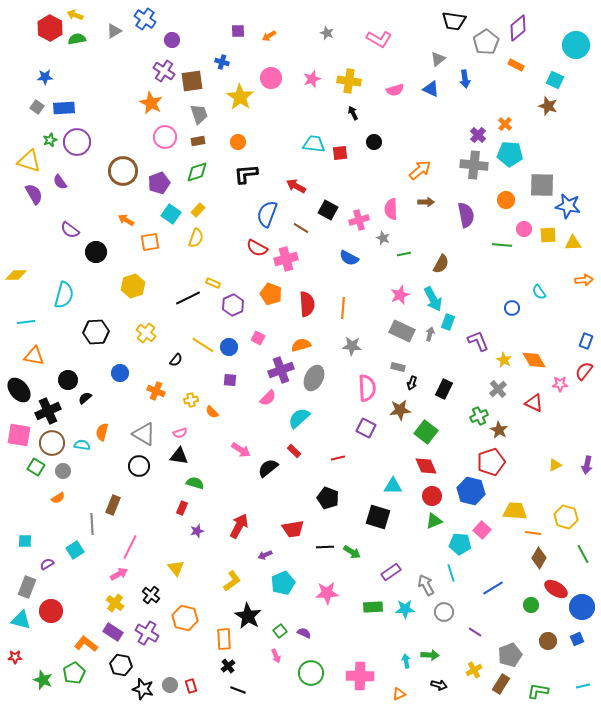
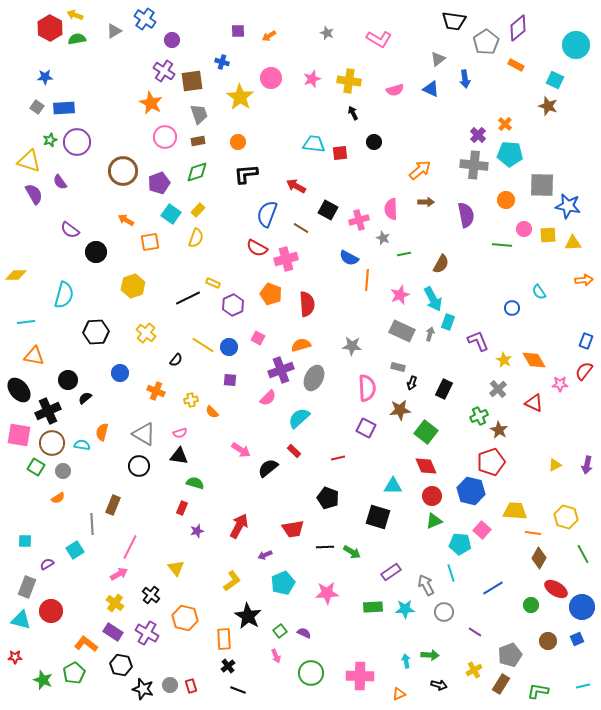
orange line at (343, 308): moved 24 px right, 28 px up
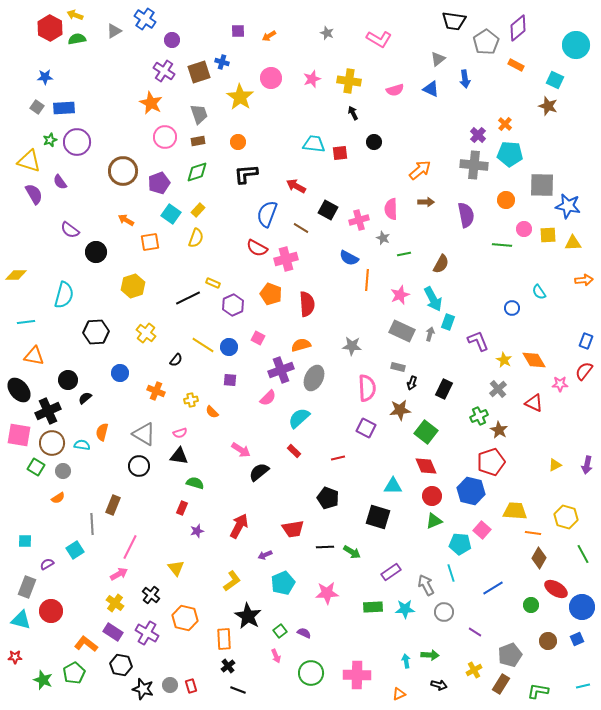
brown square at (192, 81): moved 7 px right, 9 px up; rotated 10 degrees counterclockwise
black semicircle at (268, 468): moved 9 px left, 4 px down
pink cross at (360, 676): moved 3 px left, 1 px up
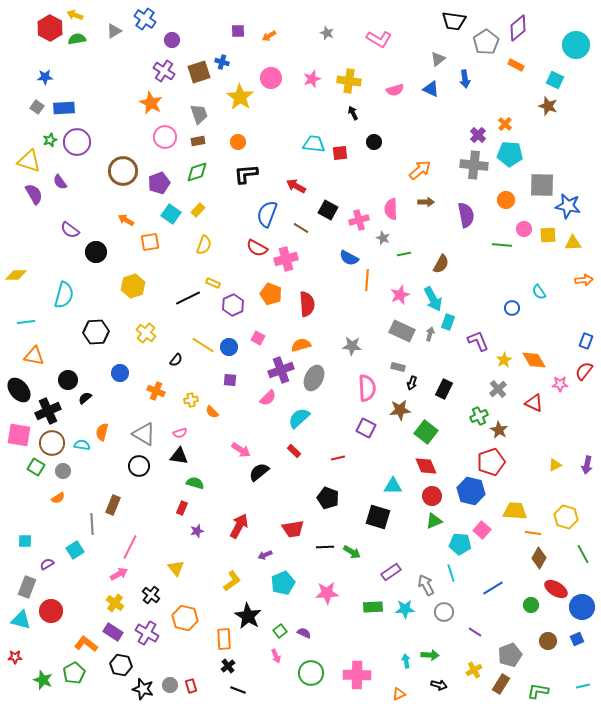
yellow semicircle at (196, 238): moved 8 px right, 7 px down
yellow star at (504, 360): rotated 14 degrees clockwise
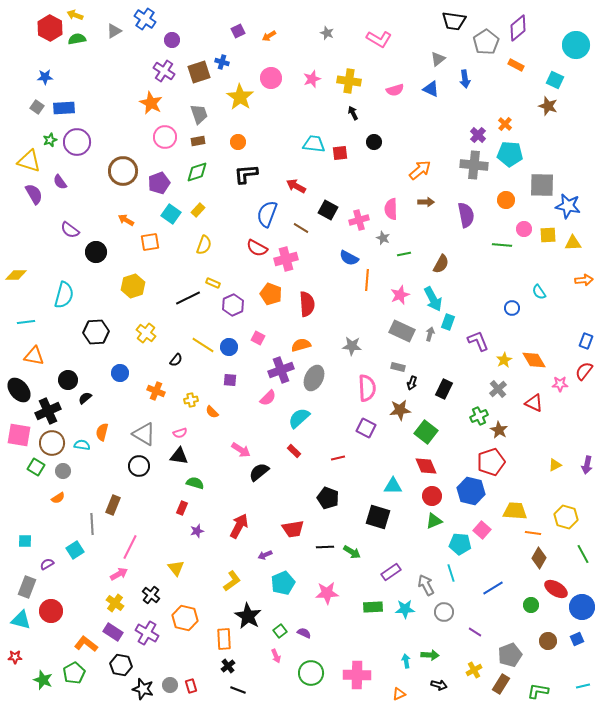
purple square at (238, 31): rotated 24 degrees counterclockwise
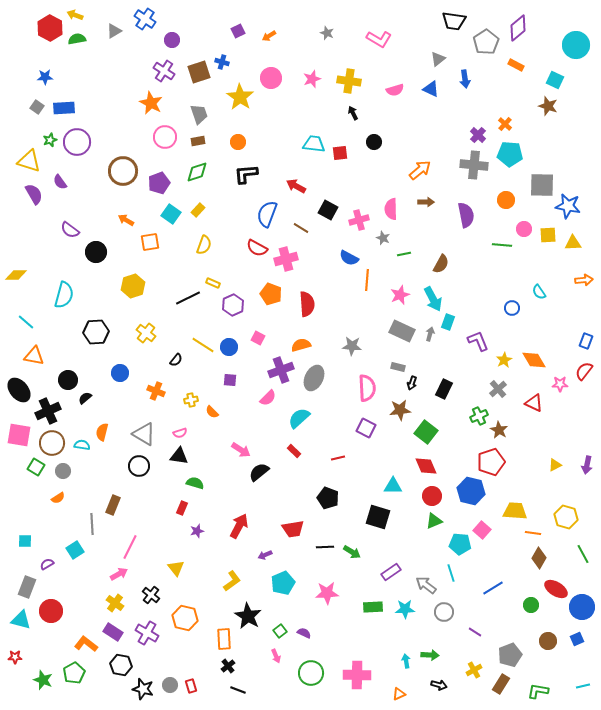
cyan line at (26, 322): rotated 48 degrees clockwise
gray arrow at (426, 585): rotated 25 degrees counterclockwise
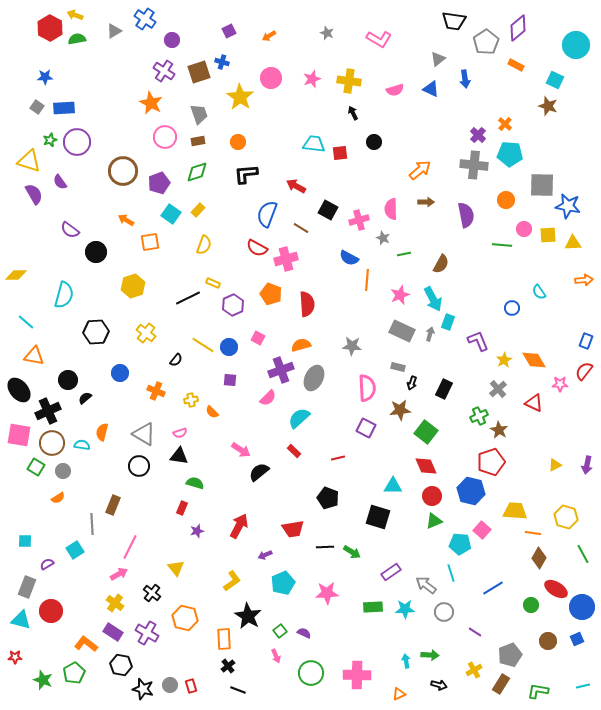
purple square at (238, 31): moved 9 px left
black cross at (151, 595): moved 1 px right, 2 px up
